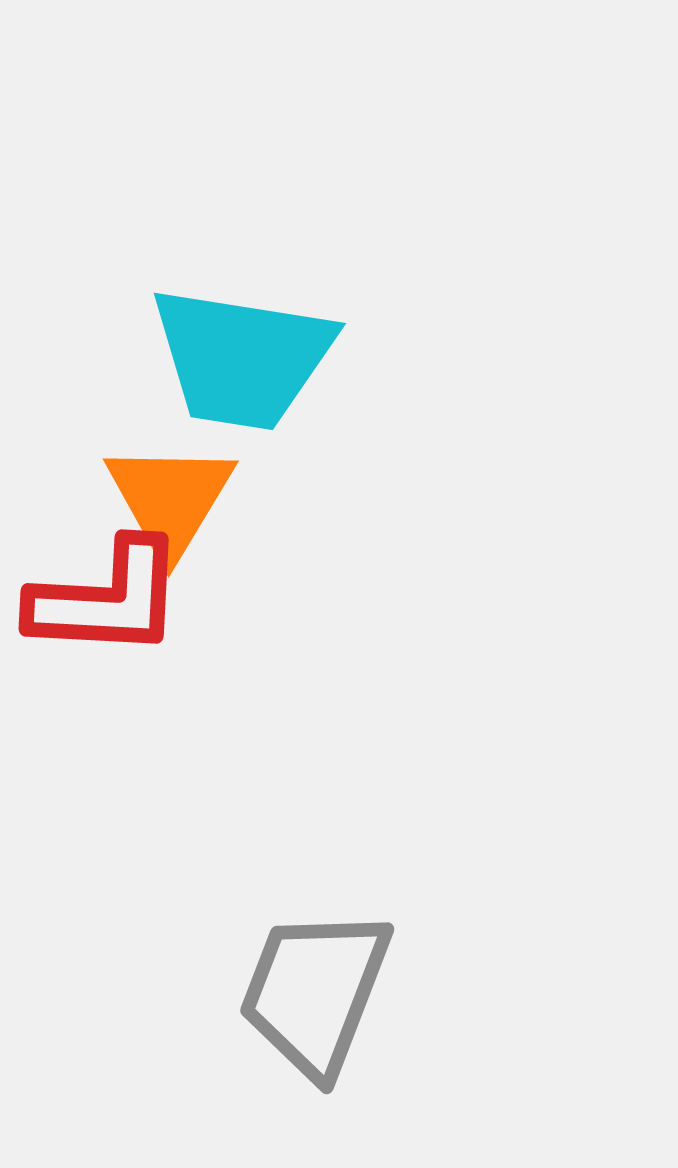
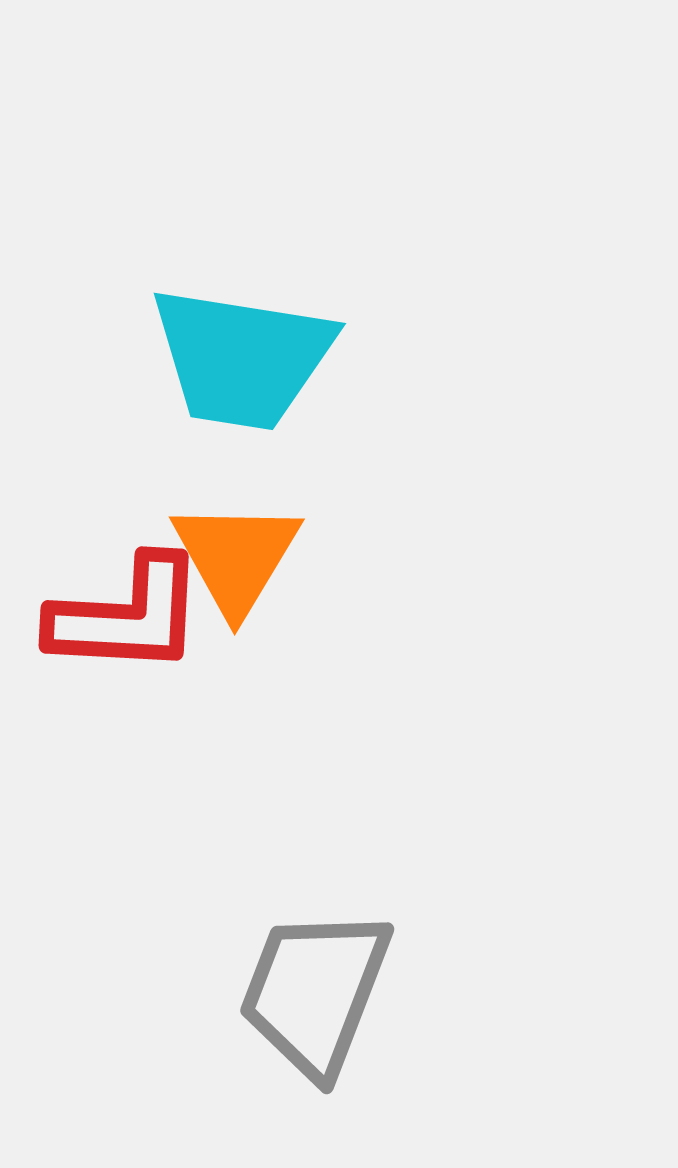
orange triangle: moved 66 px right, 58 px down
red L-shape: moved 20 px right, 17 px down
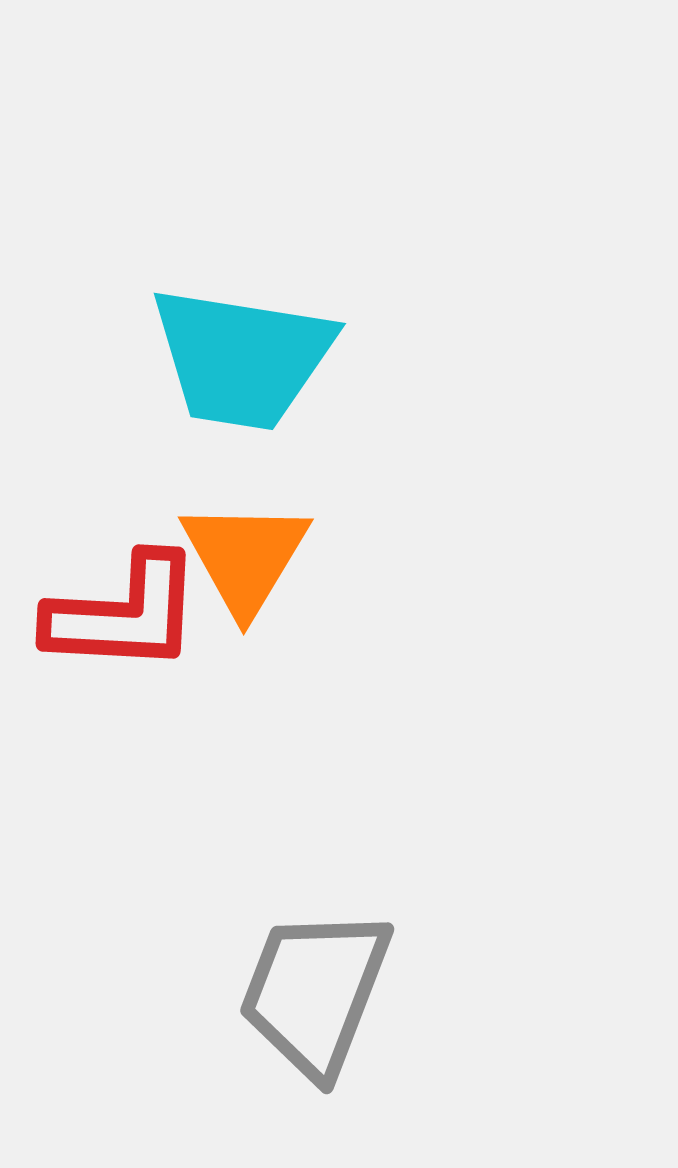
orange triangle: moved 9 px right
red L-shape: moved 3 px left, 2 px up
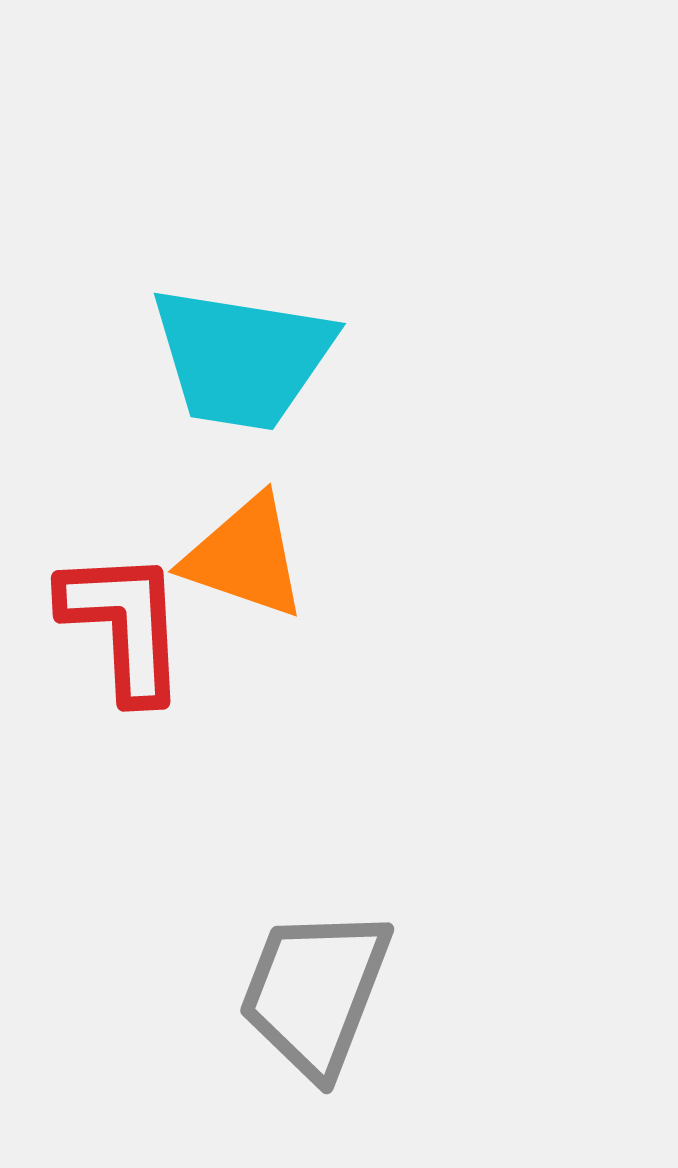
orange triangle: rotated 42 degrees counterclockwise
red L-shape: moved 11 px down; rotated 96 degrees counterclockwise
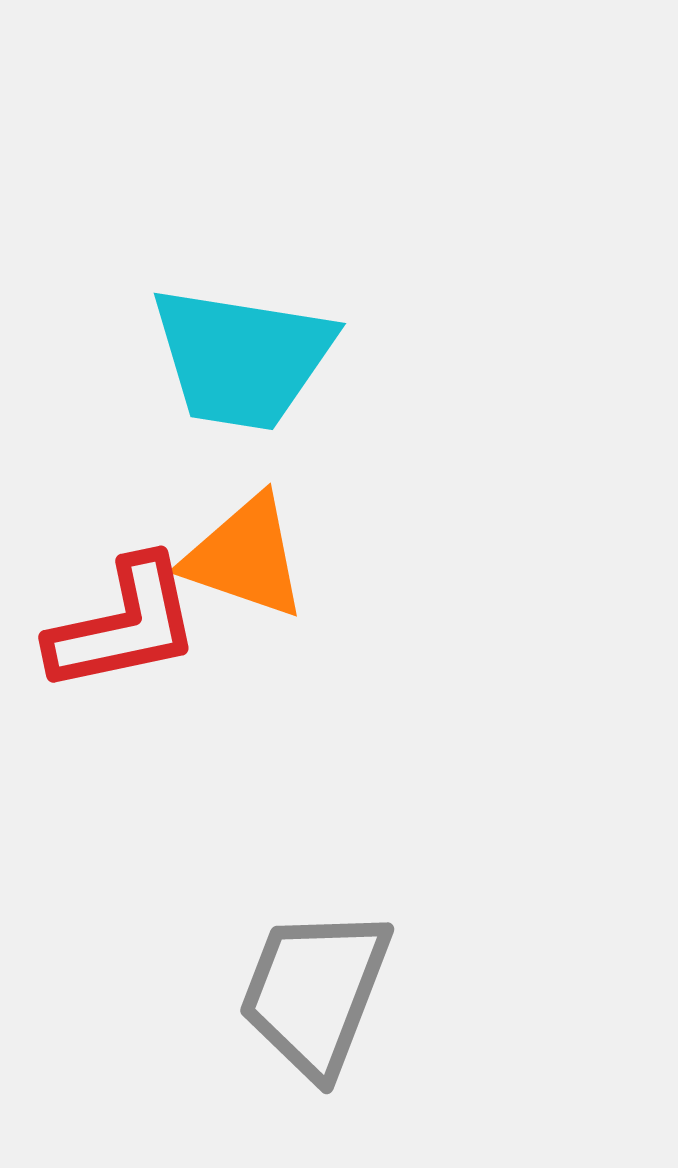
red L-shape: rotated 81 degrees clockwise
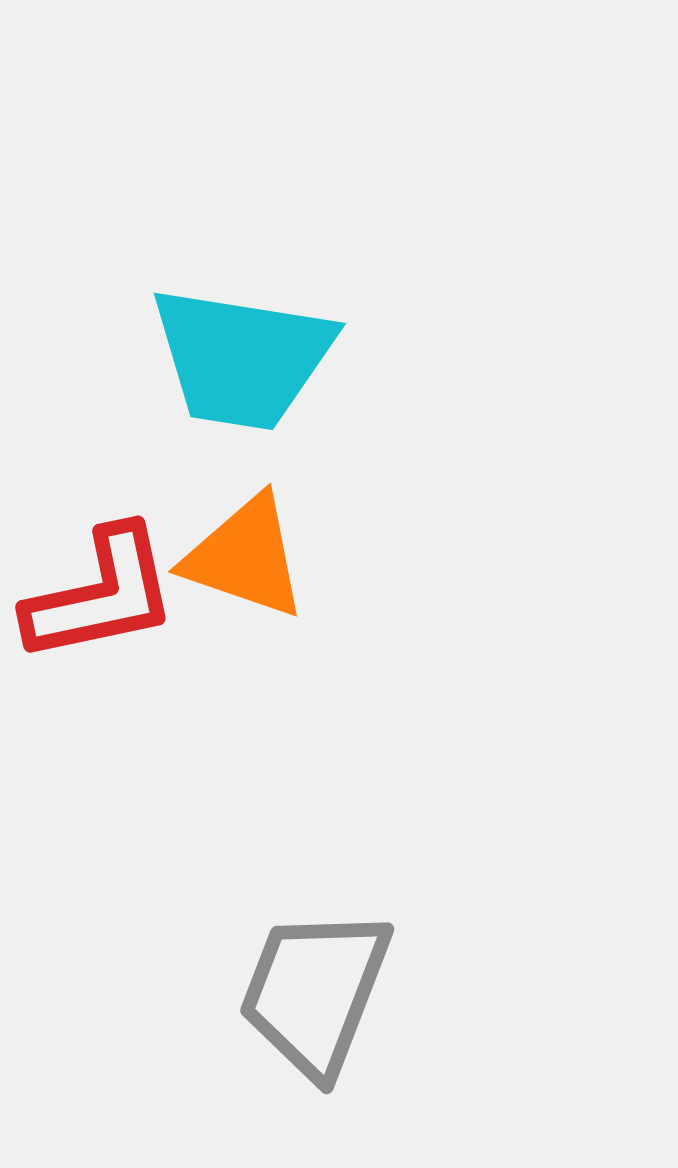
red L-shape: moved 23 px left, 30 px up
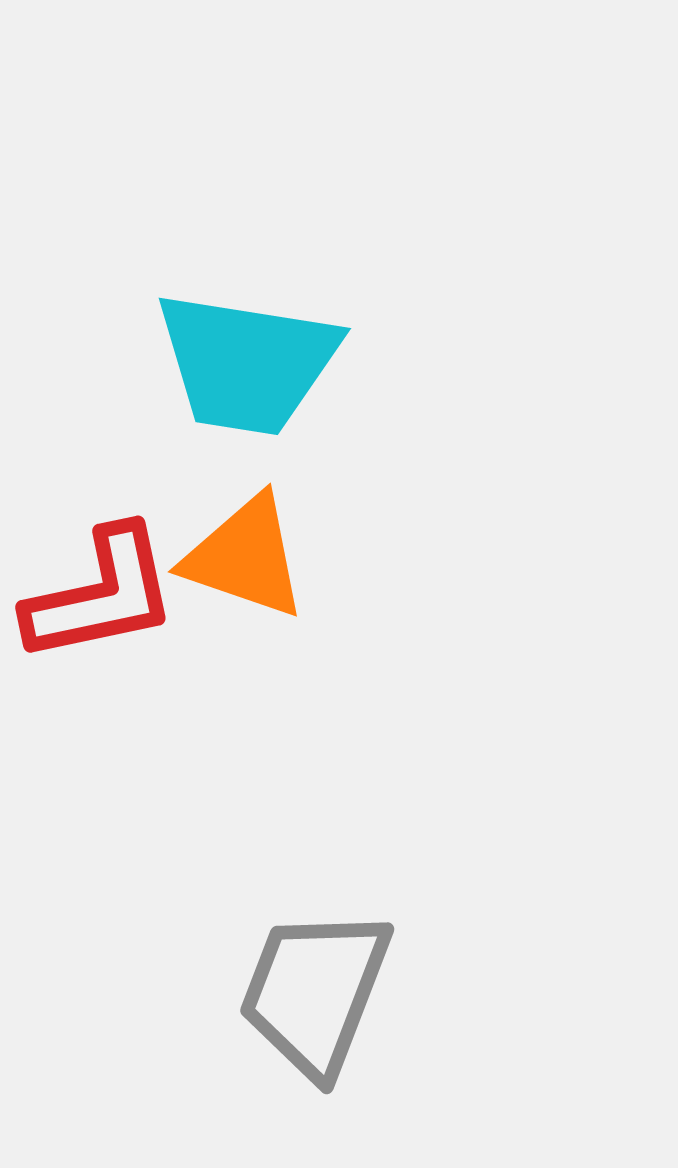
cyan trapezoid: moved 5 px right, 5 px down
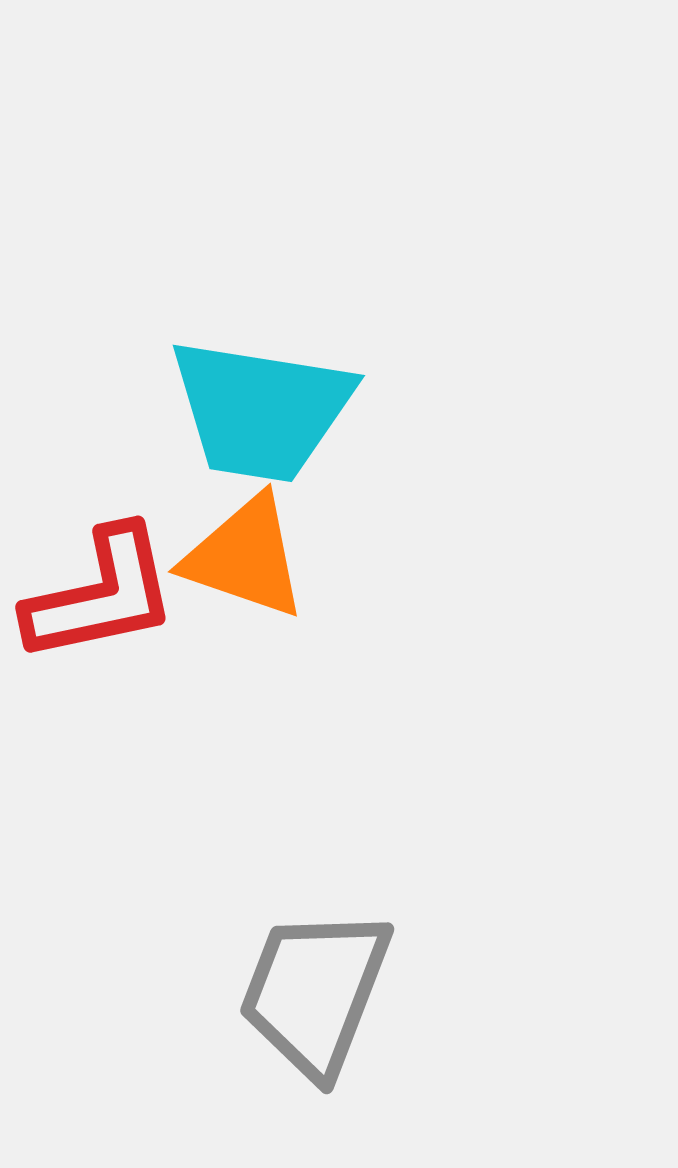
cyan trapezoid: moved 14 px right, 47 px down
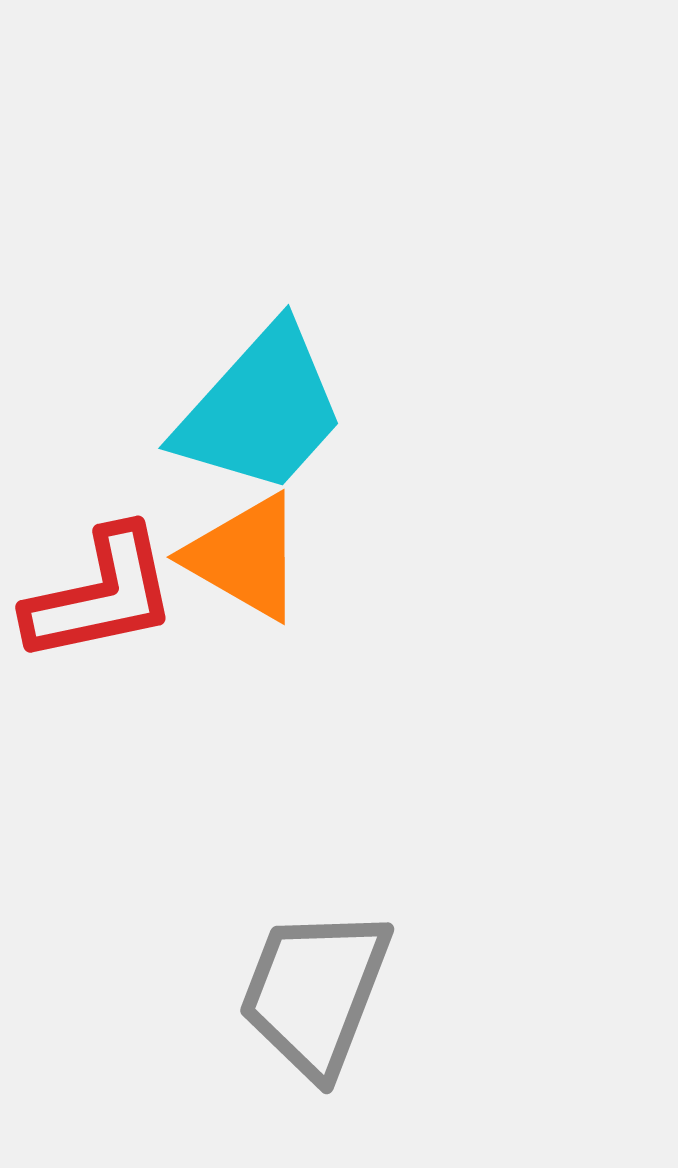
cyan trapezoid: rotated 57 degrees counterclockwise
orange triangle: rotated 11 degrees clockwise
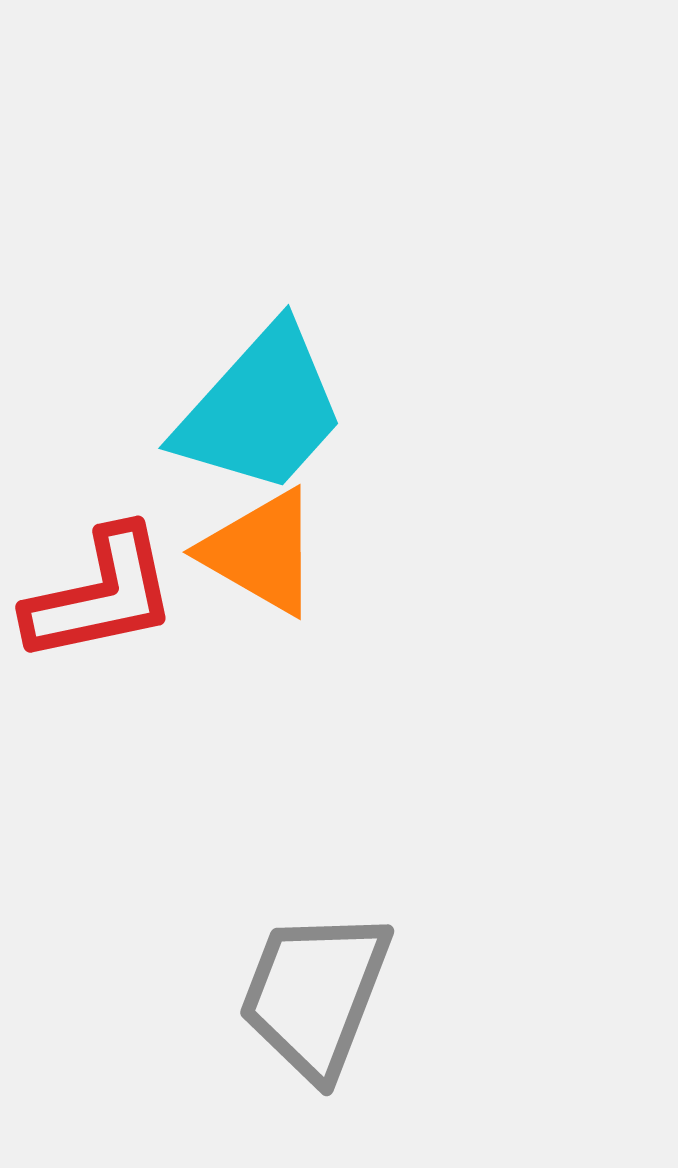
orange triangle: moved 16 px right, 5 px up
gray trapezoid: moved 2 px down
